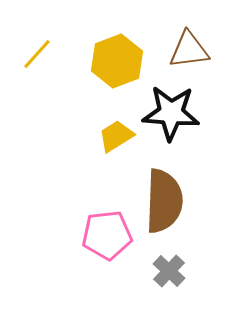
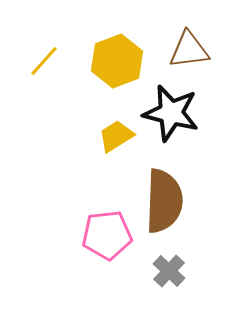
yellow line: moved 7 px right, 7 px down
black star: rotated 10 degrees clockwise
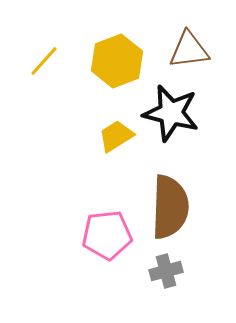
brown semicircle: moved 6 px right, 6 px down
gray cross: moved 3 px left; rotated 32 degrees clockwise
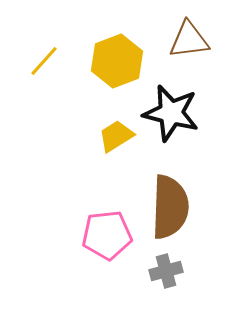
brown triangle: moved 10 px up
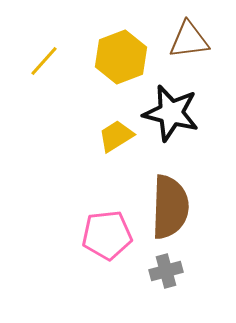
yellow hexagon: moved 4 px right, 4 px up
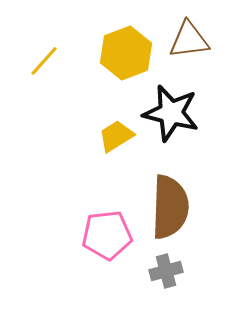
yellow hexagon: moved 5 px right, 4 px up
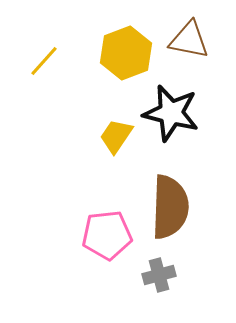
brown triangle: rotated 18 degrees clockwise
yellow trapezoid: rotated 24 degrees counterclockwise
gray cross: moved 7 px left, 4 px down
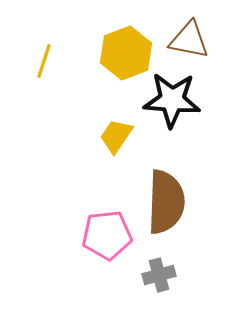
yellow line: rotated 24 degrees counterclockwise
black star: moved 1 px right, 13 px up; rotated 10 degrees counterclockwise
brown semicircle: moved 4 px left, 5 px up
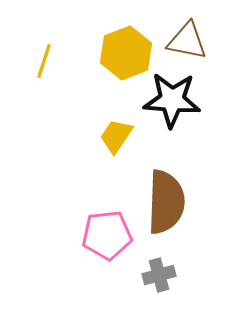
brown triangle: moved 2 px left, 1 px down
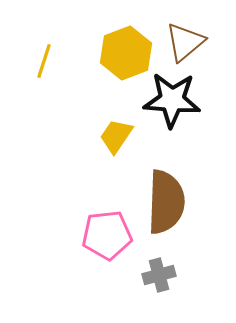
brown triangle: moved 2 px left, 1 px down; rotated 51 degrees counterclockwise
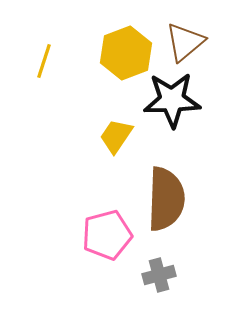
black star: rotated 6 degrees counterclockwise
brown semicircle: moved 3 px up
pink pentagon: rotated 9 degrees counterclockwise
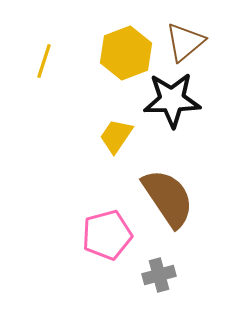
brown semicircle: moved 2 px right, 1 px up; rotated 36 degrees counterclockwise
